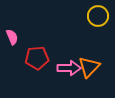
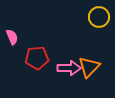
yellow circle: moved 1 px right, 1 px down
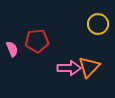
yellow circle: moved 1 px left, 7 px down
pink semicircle: moved 12 px down
red pentagon: moved 17 px up
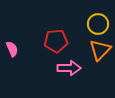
red pentagon: moved 19 px right
orange triangle: moved 11 px right, 17 px up
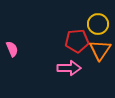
red pentagon: moved 21 px right
orange triangle: rotated 10 degrees counterclockwise
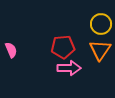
yellow circle: moved 3 px right
red pentagon: moved 14 px left, 6 px down
pink semicircle: moved 1 px left, 1 px down
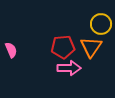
orange triangle: moved 9 px left, 3 px up
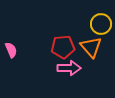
orange triangle: rotated 15 degrees counterclockwise
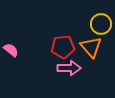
pink semicircle: rotated 28 degrees counterclockwise
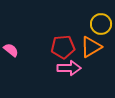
orange triangle: rotated 40 degrees clockwise
